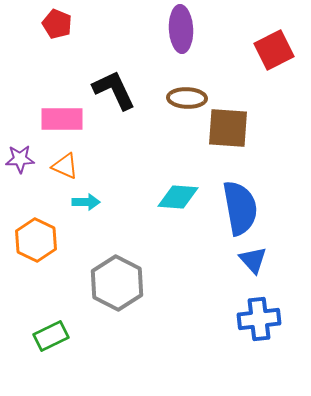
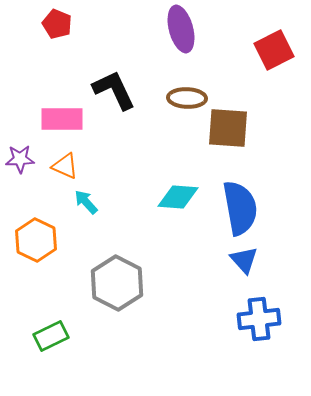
purple ellipse: rotated 12 degrees counterclockwise
cyan arrow: rotated 132 degrees counterclockwise
blue triangle: moved 9 px left
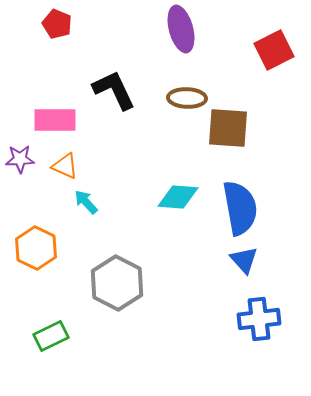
pink rectangle: moved 7 px left, 1 px down
orange hexagon: moved 8 px down
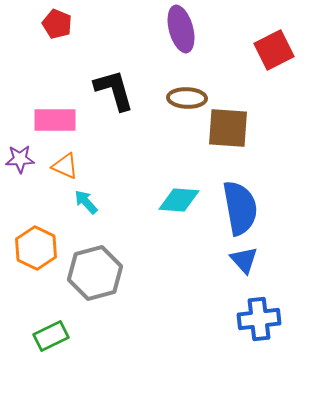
black L-shape: rotated 9 degrees clockwise
cyan diamond: moved 1 px right, 3 px down
gray hexagon: moved 22 px left, 10 px up; rotated 18 degrees clockwise
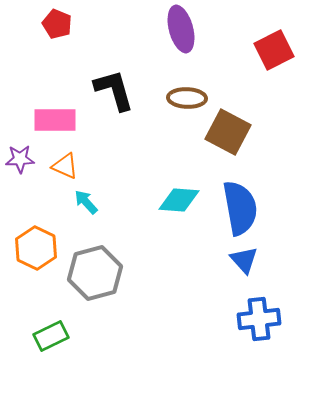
brown square: moved 4 px down; rotated 24 degrees clockwise
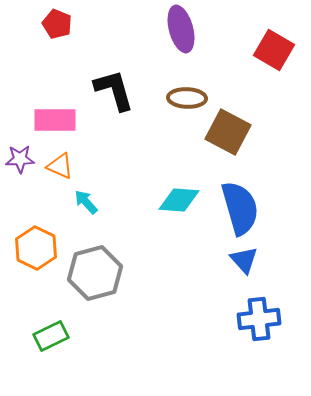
red square: rotated 33 degrees counterclockwise
orange triangle: moved 5 px left
blue semicircle: rotated 6 degrees counterclockwise
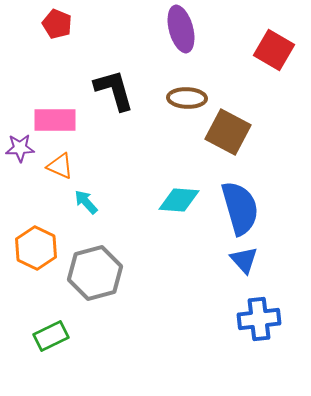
purple star: moved 11 px up
